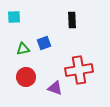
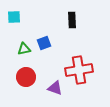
green triangle: moved 1 px right
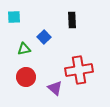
blue square: moved 6 px up; rotated 24 degrees counterclockwise
purple triangle: rotated 21 degrees clockwise
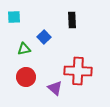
red cross: moved 1 px left, 1 px down; rotated 12 degrees clockwise
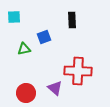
blue square: rotated 24 degrees clockwise
red circle: moved 16 px down
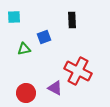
red cross: rotated 24 degrees clockwise
purple triangle: rotated 14 degrees counterclockwise
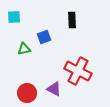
purple triangle: moved 1 px left, 1 px down
red circle: moved 1 px right
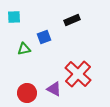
black rectangle: rotated 70 degrees clockwise
red cross: moved 3 px down; rotated 16 degrees clockwise
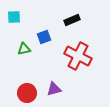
red cross: moved 18 px up; rotated 16 degrees counterclockwise
purple triangle: rotated 42 degrees counterclockwise
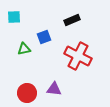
purple triangle: rotated 21 degrees clockwise
